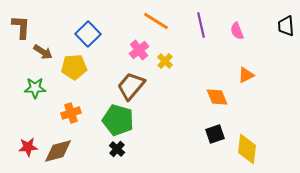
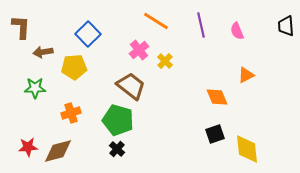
brown arrow: rotated 138 degrees clockwise
brown trapezoid: rotated 88 degrees clockwise
yellow diamond: rotated 12 degrees counterclockwise
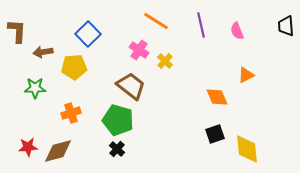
brown L-shape: moved 4 px left, 4 px down
pink cross: rotated 18 degrees counterclockwise
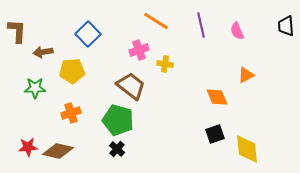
pink cross: rotated 36 degrees clockwise
yellow cross: moved 3 px down; rotated 35 degrees counterclockwise
yellow pentagon: moved 2 px left, 4 px down
brown diamond: rotated 28 degrees clockwise
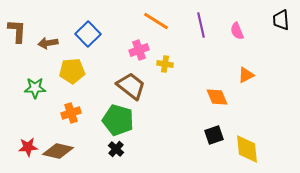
black trapezoid: moved 5 px left, 6 px up
brown arrow: moved 5 px right, 9 px up
black square: moved 1 px left, 1 px down
black cross: moved 1 px left
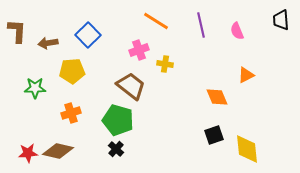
blue square: moved 1 px down
red star: moved 6 px down
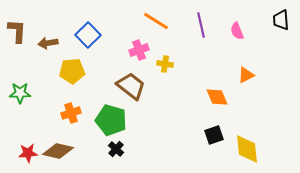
green star: moved 15 px left, 5 px down
green pentagon: moved 7 px left
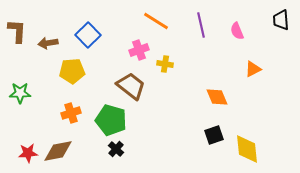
orange triangle: moved 7 px right, 6 px up
brown diamond: rotated 24 degrees counterclockwise
